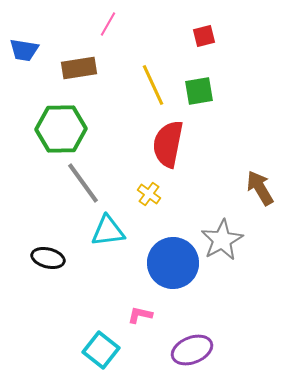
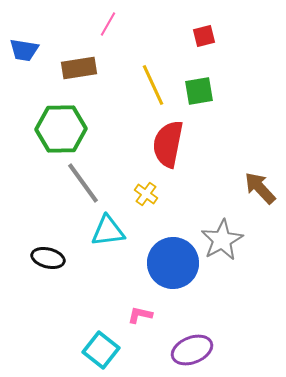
brown arrow: rotated 12 degrees counterclockwise
yellow cross: moved 3 px left
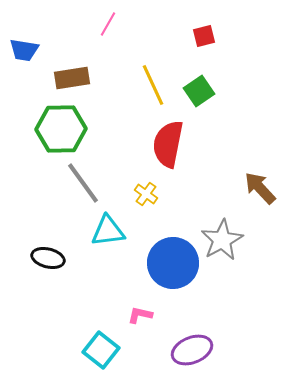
brown rectangle: moved 7 px left, 10 px down
green square: rotated 24 degrees counterclockwise
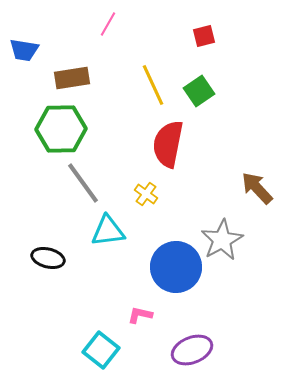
brown arrow: moved 3 px left
blue circle: moved 3 px right, 4 px down
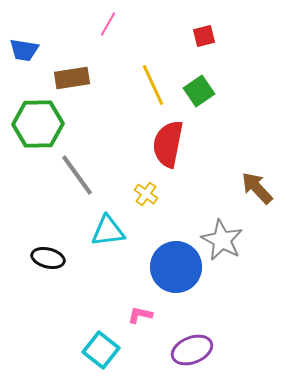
green hexagon: moved 23 px left, 5 px up
gray line: moved 6 px left, 8 px up
gray star: rotated 15 degrees counterclockwise
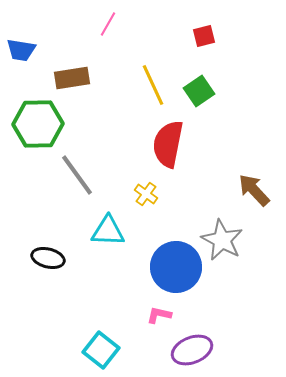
blue trapezoid: moved 3 px left
brown arrow: moved 3 px left, 2 px down
cyan triangle: rotated 9 degrees clockwise
pink L-shape: moved 19 px right
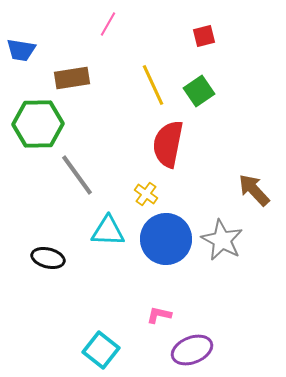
blue circle: moved 10 px left, 28 px up
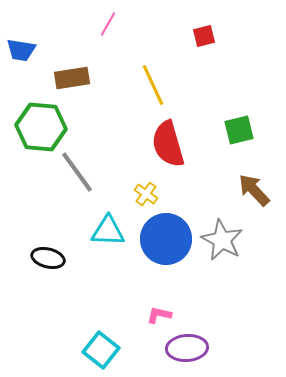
green square: moved 40 px right, 39 px down; rotated 20 degrees clockwise
green hexagon: moved 3 px right, 3 px down; rotated 6 degrees clockwise
red semicircle: rotated 27 degrees counterclockwise
gray line: moved 3 px up
purple ellipse: moved 5 px left, 2 px up; rotated 18 degrees clockwise
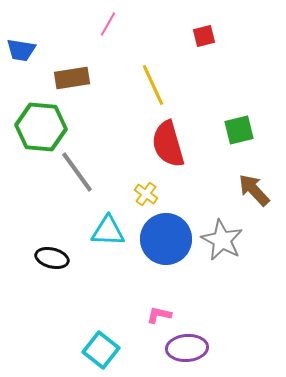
black ellipse: moved 4 px right
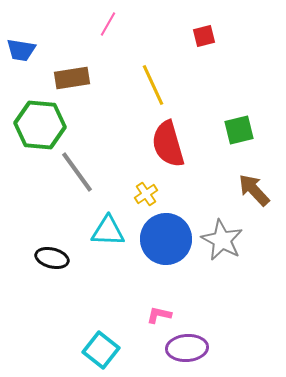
green hexagon: moved 1 px left, 2 px up
yellow cross: rotated 20 degrees clockwise
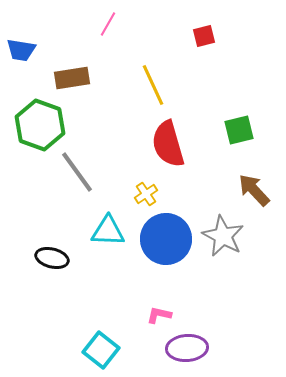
green hexagon: rotated 15 degrees clockwise
gray star: moved 1 px right, 4 px up
